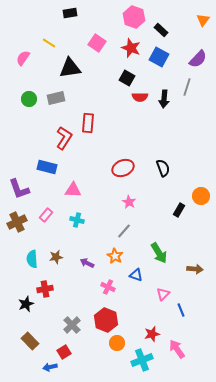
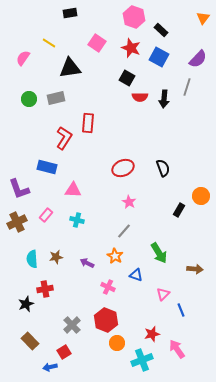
orange triangle at (203, 20): moved 2 px up
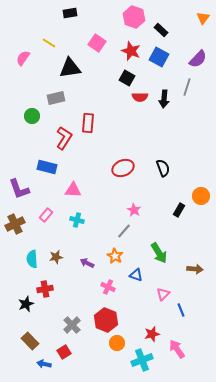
red star at (131, 48): moved 3 px down
green circle at (29, 99): moved 3 px right, 17 px down
pink star at (129, 202): moved 5 px right, 8 px down
brown cross at (17, 222): moved 2 px left, 2 px down
blue arrow at (50, 367): moved 6 px left, 3 px up; rotated 24 degrees clockwise
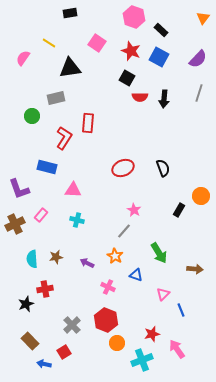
gray line at (187, 87): moved 12 px right, 6 px down
pink rectangle at (46, 215): moved 5 px left
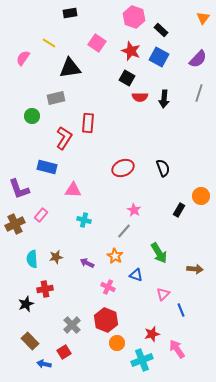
cyan cross at (77, 220): moved 7 px right
